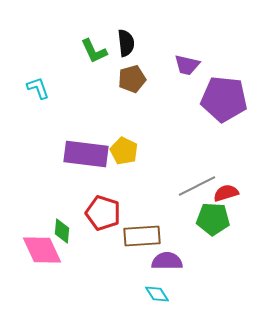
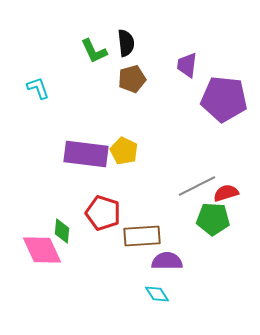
purple trapezoid: rotated 84 degrees clockwise
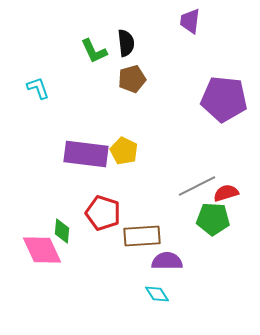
purple trapezoid: moved 3 px right, 44 px up
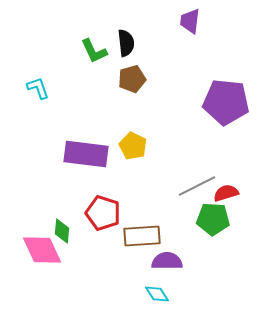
purple pentagon: moved 2 px right, 3 px down
yellow pentagon: moved 9 px right, 5 px up
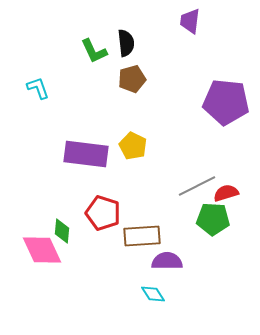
cyan diamond: moved 4 px left
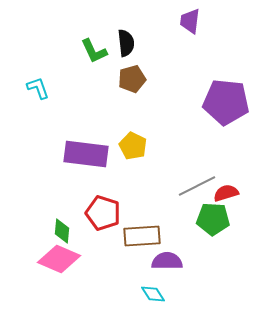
pink diamond: moved 17 px right, 9 px down; rotated 42 degrees counterclockwise
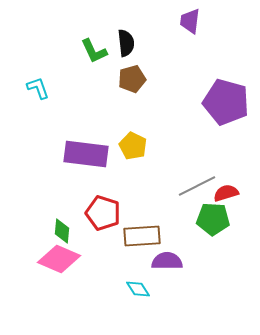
purple pentagon: rotated 9 degrees clockwise
cyan diamond: moved 15 px left, 5 px up
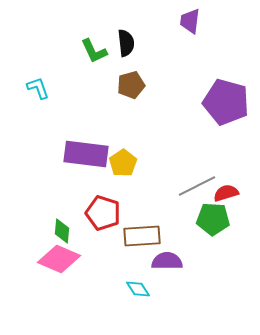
brown pentagon: moved 1 px left, 6 px down
yellow pentagon: moved 10 px left, 17 px down; rotated 12 degrees clockwise
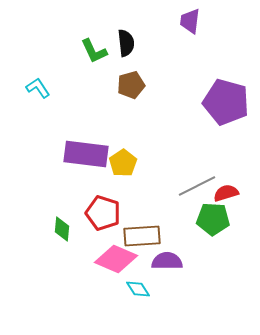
cyan L-shape: rotated 15 degrees counterclockwise
green diamond: moved 2 px up
pink diamond: moved 57 px right
